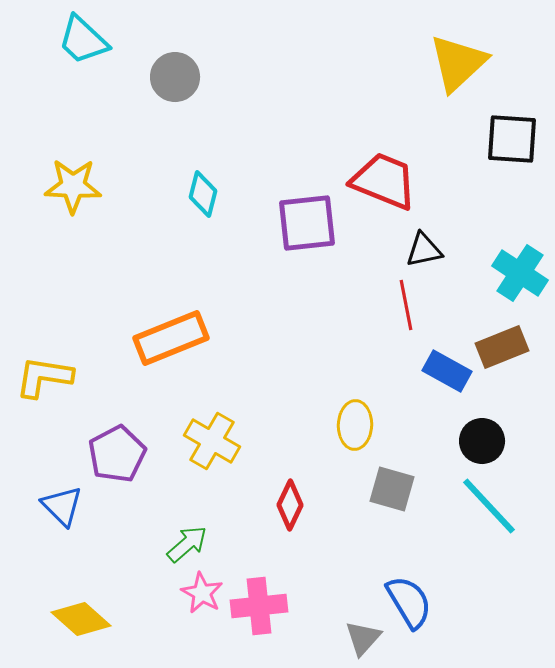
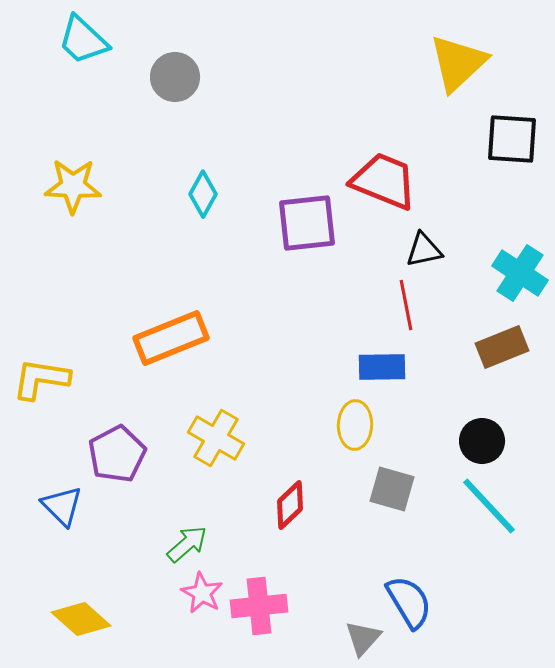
cyan diamond: rotated 15 degrees clockwise
blue rectangle: moved 65 px left, 4 px up; rotated 30 degrees counterclockwise
yellow L-shape: moved 3 px left, 2 px down
yellow cross: moved 4 px right, 3 px up
red diamond: rotated 21 degrees clockwise
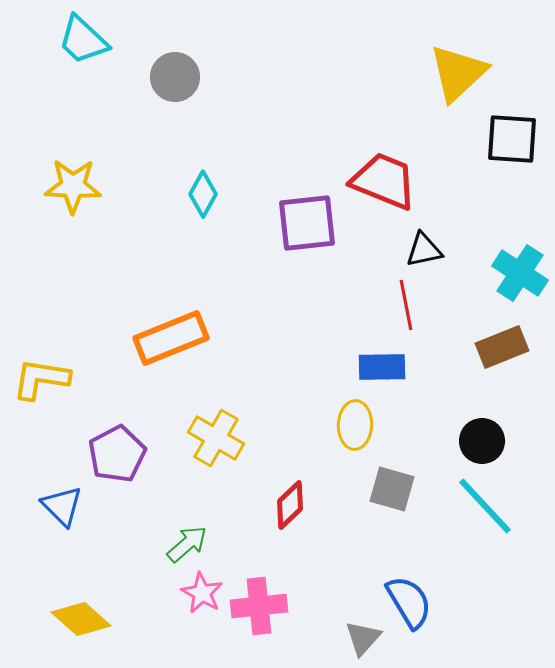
yellow triangle: moved 10 px down
cyan line: moved 4 px left
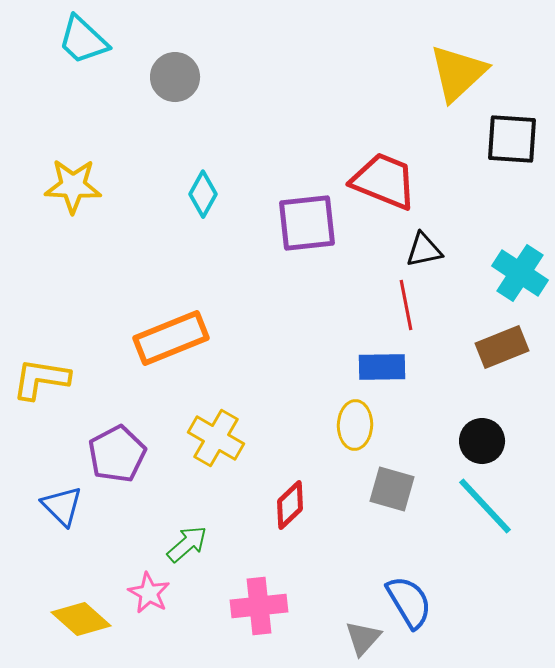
pink star: moved 53 px left
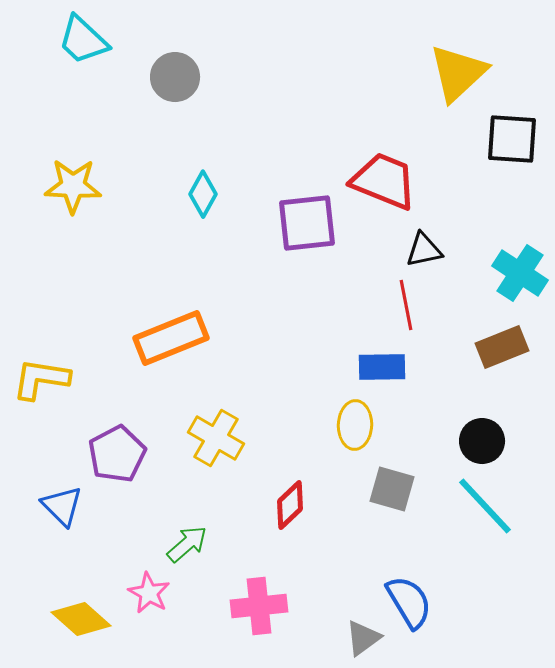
gray triangle: rotated 12 degrees clockwise
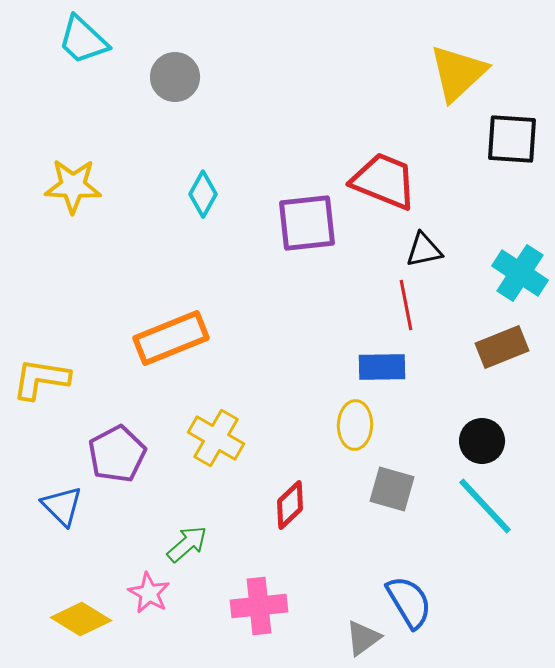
yellow diamond: rotated 10 degrees counterclockwise
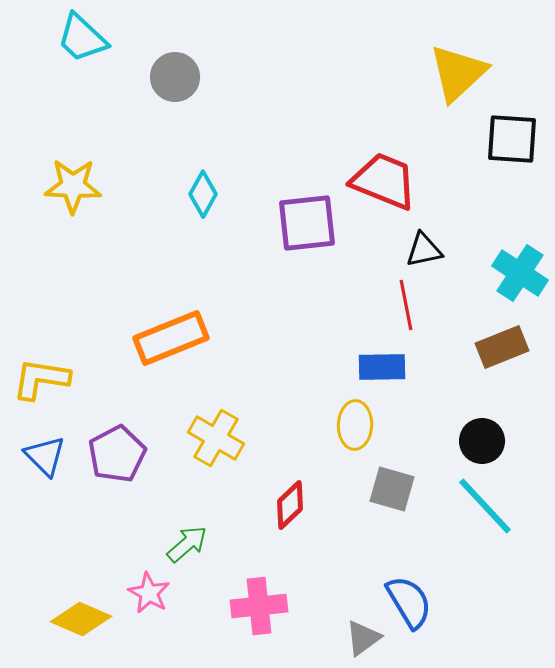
cyan trapezoid: moved 1 px left, 2 px up
blue triangle: moved 17 px left, 50 px up
yellow diamond: rotated 8 degrees counterclockwise
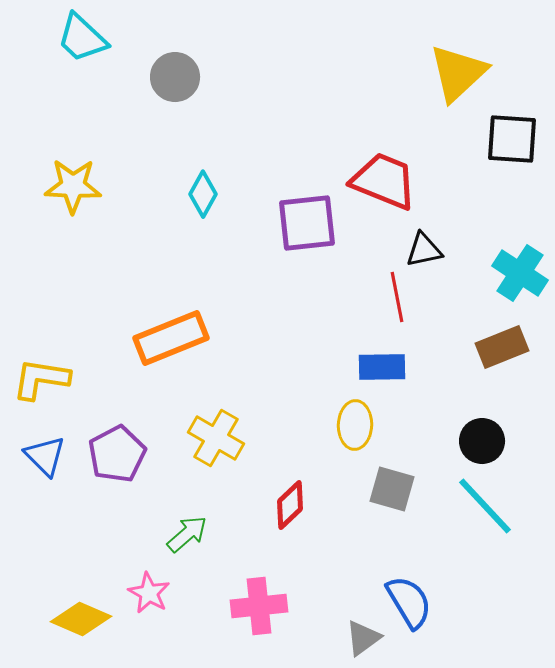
red line: moved 9 px left, 8 px up
green arrow: moved 10 px up
